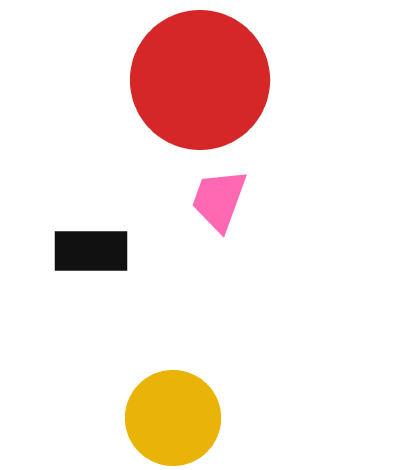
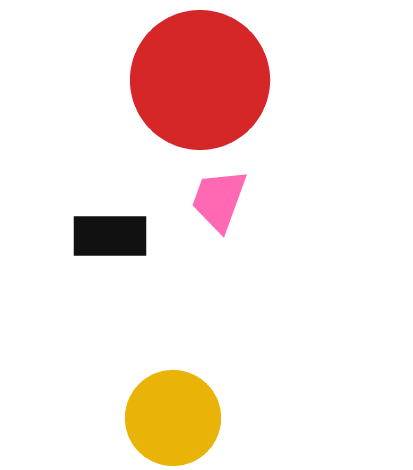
black rectangle: moved 19 px right, 15 px up
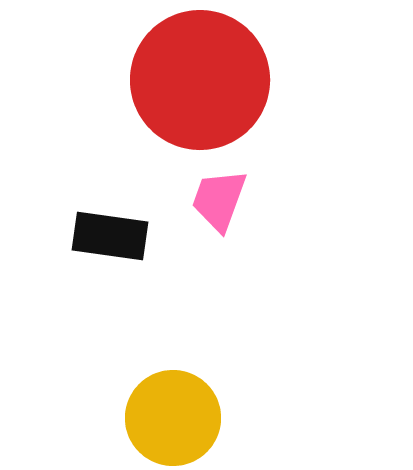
black rectangle: rotated 8 degrees clockwise
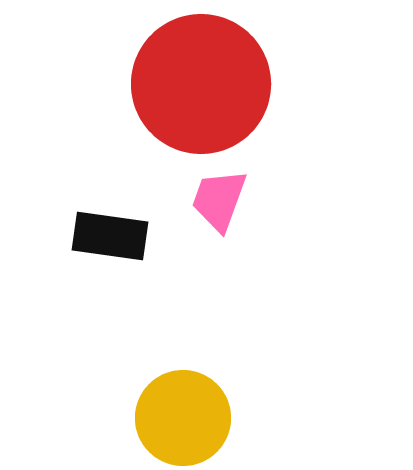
red circle: moved 1 px right, 4 px down
yellow circle: moved 10 px right
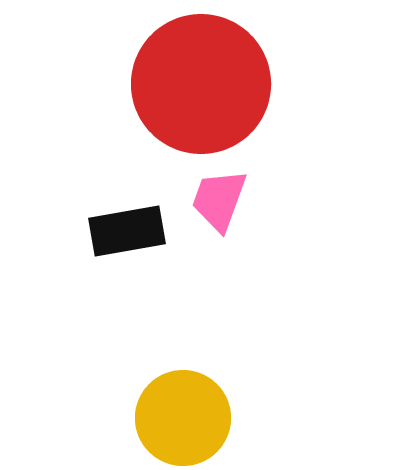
black rectangle: moved 17 px right, 5 px up; rotated 18 degrees counterclockwise
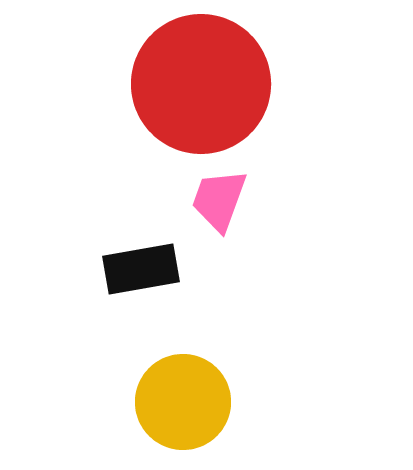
black rectangle: moved 14 px right, 38 px down
yellow circle: moved 16 px up
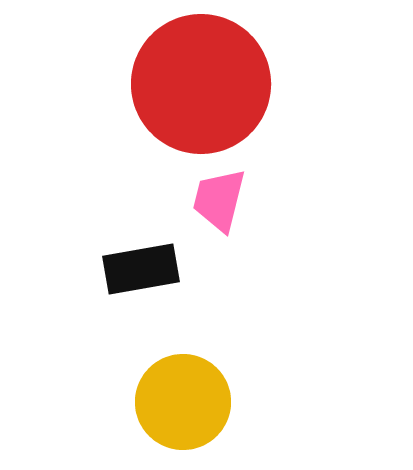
pink trapezoid: rotated 6 degrees counterclockwise
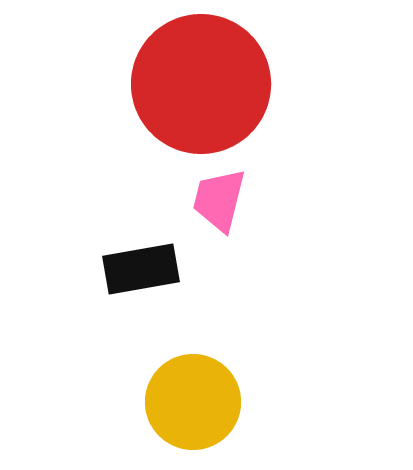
yellow circle: moved 10 px right
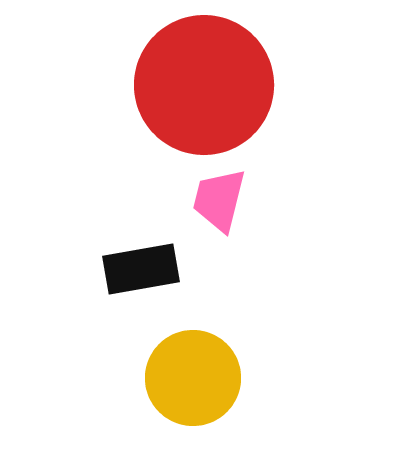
red circle: moved 3 px right, 1 px down
yellow circle: moved 24 px up
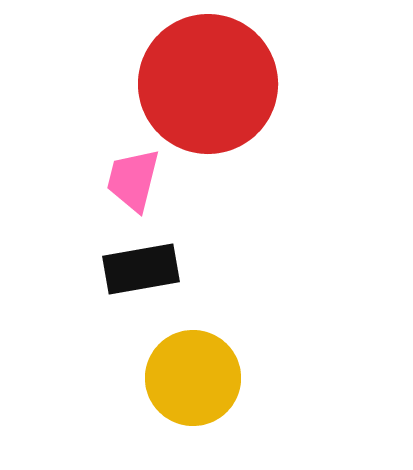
red circle: moved 4 px right, 1 px up
pink trapezoid: moved 86 px left, 20 px up
